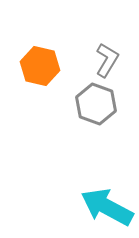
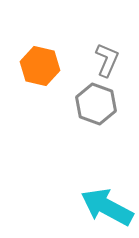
gray L-shape: rotated 8 degrees counterclockwise
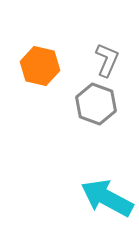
cyan arrow: moved 9 px up
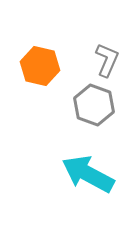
gray hexagon: moved 2 px left, 1 px down
cyan arrow: moved 19 px left, 24 px up
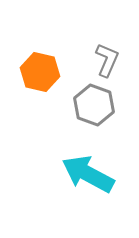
orange hexagon: moved 6 px down
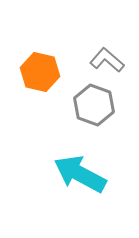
gray L-shape: rotated 72 degrees counterclockwise
cyan arrow: moved 8 px left
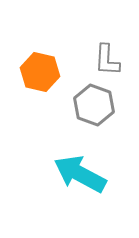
gray L-shape: rotated 128 degrees counterclockwise
